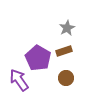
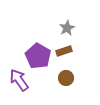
purple pentagon: moved 2 px up
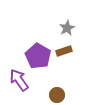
brown circle: moved 9 px left, 17 px down
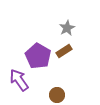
brown rectangle: rotated 14 degrees counterclockwise
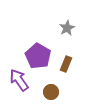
brown rectangle: moved 2 px right, 13 px down; rotated 35 degrees counterclockwise
brown circle: moved 6 px left, 3 px up
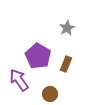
brown circle: moved 1 px left, 2 px down
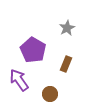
purple pentagon: moved 5 px left, 6 px up
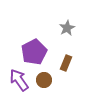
purple pentagon: moved 1 px right, 2 px down; rotated 15 degrees clockwise
brown rectangle: moved 1 px up
brown circle: moved 6 px left, 14 px up
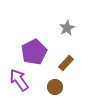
brown rectangle: rotated 21 degrees clockwise
brown circle: moved 11 px right, 7 px down
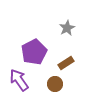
brown rectangle: rotated 14 degrees clockwise
brown circle: moved 3 px up
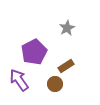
brown rectangle: moved 3 px down
